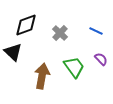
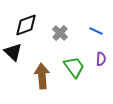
purple semicircle: rotated 48 degrees clockwise
brown arrow: rotated 15 degrees counterclockwise
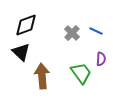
gray cross: moved 12 px right
black triangle: moved 8 px right
green trapezoid: moved 7 px right, 6 px down
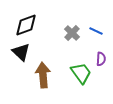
brown arrow: moved 1 px right, 1 px up
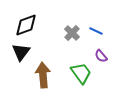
black triangle: rotated 24 degrees clockwise
purple semicircle: moved 3 px up; rotated 136 degrees clockwise
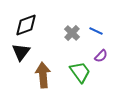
purple semicircle: rotated 96 degrees counterclockwise
green trapezoid: moved 1 px left, 1 px up
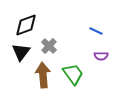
gray cross: moved 23 px left, 13 px down
purple semicircle: rotated 48 degrees clockwise
green trapezoid: moved 7 px left, 2 px down
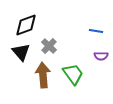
blue line: rotated 16 degrees counterclockwise
black triangle: rotated 18 degrees counterclockwise
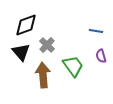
gray cross: moved 2 px left, 1 px up
purple semicircle: rotated 72 degrees clockwise
green trapezoid: moved 8 px up
